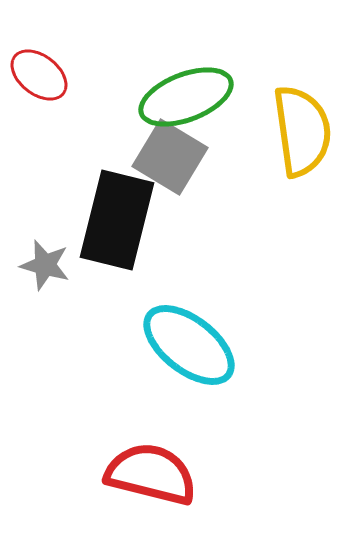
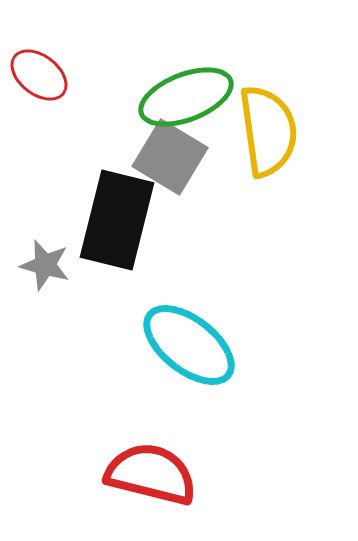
yellow semicircle: moved 34 px left
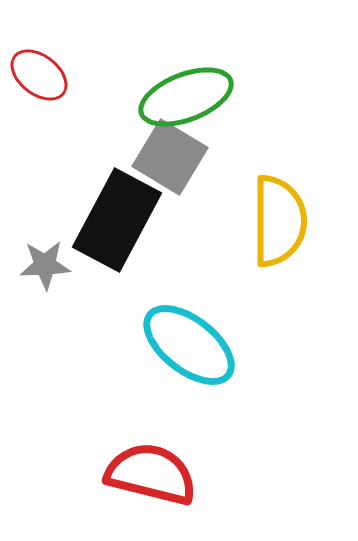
yellow semicircle: moved 11 px right, 90 px down; rotated 8 degrees clockwise
black rectangle: rotated 14 degrees clockwise
gray star: rotated 18 degrees counterclockwise
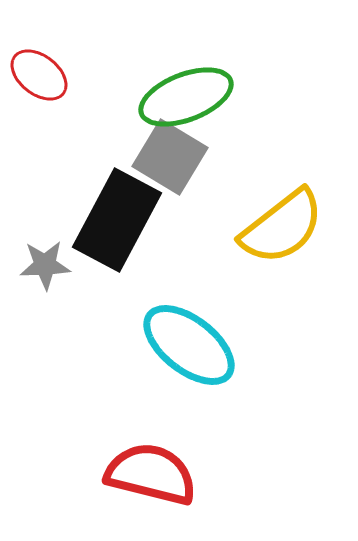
yellow semicircle: moved 3 px right, 6 px down; rotated 52 degrees clockwise
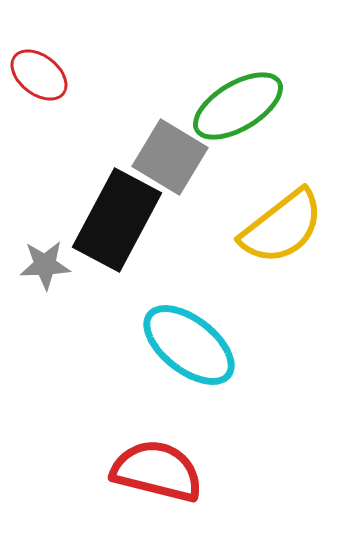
green ellipse: moved 52 px right, 9 px down; rotated 10 degrees counterclockwise
red semicircle: moved 6 px right, 3 px up
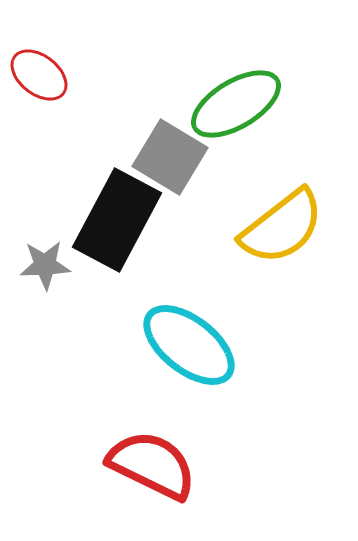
green ellipse: moved 2 px left, 2 px up
red semicircle: moved 5 px left, 6 px up; rotated 12 degrees clockwise
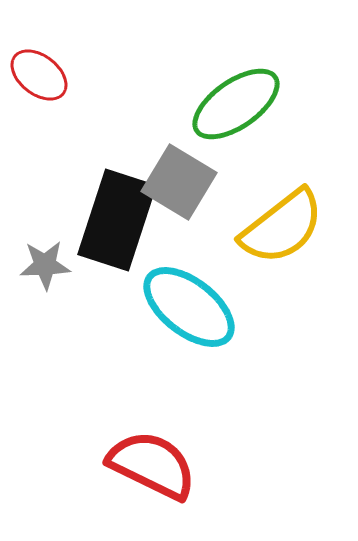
green ellipse: rotated 4 degrees counterclockwise
gray square: moved 9 px right, 25 px down
black rectangle: rotated 10 degrees counterclockwise
cyan ellipse: moved 38 px up
